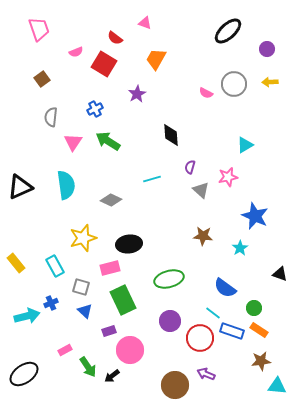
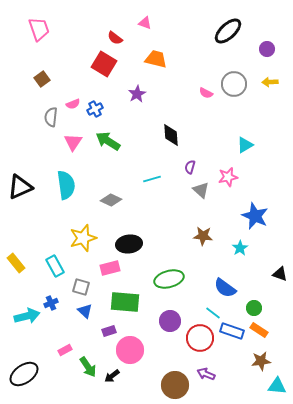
pink semicircle at (76, 52): moved 3 px left, 52 px down
orange trapezoid at (156, 59): rotated 75 degrees clockwise
green rectangle at (123, 300): moved 2 px right, 2 px down; rotated 60 degrees counterclockwise
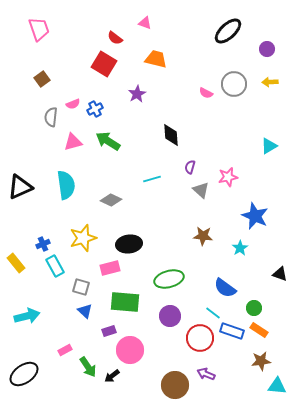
pink triangle at (73, 142): rotated 42 degrees clockwise
cyan triangle at (245, 145): moved 24 px right, 1 px down
blue cross at (51, 303): moved 8 px left, 59 px up
purple circle at (170, 321): moved 5 px up
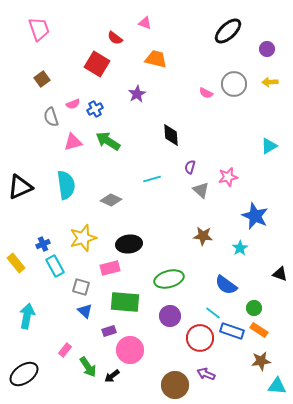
red square at (104, 64): moved 7 px left
gray semicircle at (51, 117): rotated 24 degrees counterclockwise
blue semicircle at (225, 288): moved 1 px right, 3 px up
cyan arrow at (27, 316): rotated 65 degrees counterclockwise
pink rectangle at (65, 350): rotated 24 degrees counterclockwise
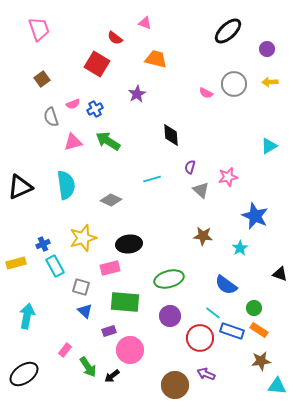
yellow rectangle at (16, 263): rotated 66 degrees counterclockwise
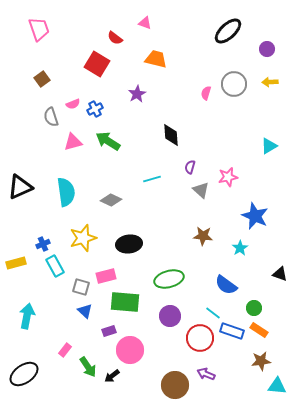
pink semicircle at (206, 93): rotated 80 degrees clockwise
cyan semicircle at (66, 185): moved 7 px down
pink rectangle at (110, 268): moved 4 px left, 8 px down
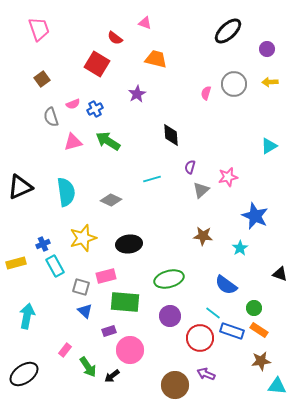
gray triangle at (201, 190): rotated 36 degrees clockwise
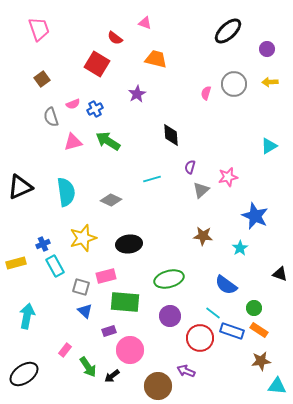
purple arrow at (206, 374): moved 20 px left, 3 px up
brown circle at (175, 385): moved 17 px left, 1 px down
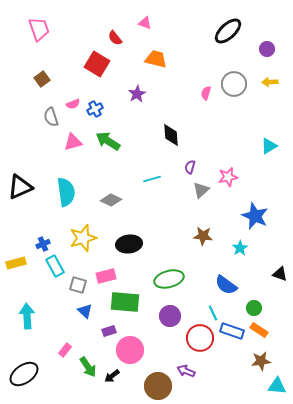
red semicircle at (115, 38): rotated 14 degrees clockwise
gray square at (81, 287): moved 3 px left, 2 px up
cyan line at (213, 313): rotated 28 degrees clockwise
cyan arrow at (27, 316): rotated 15 degrees counterclockwise
